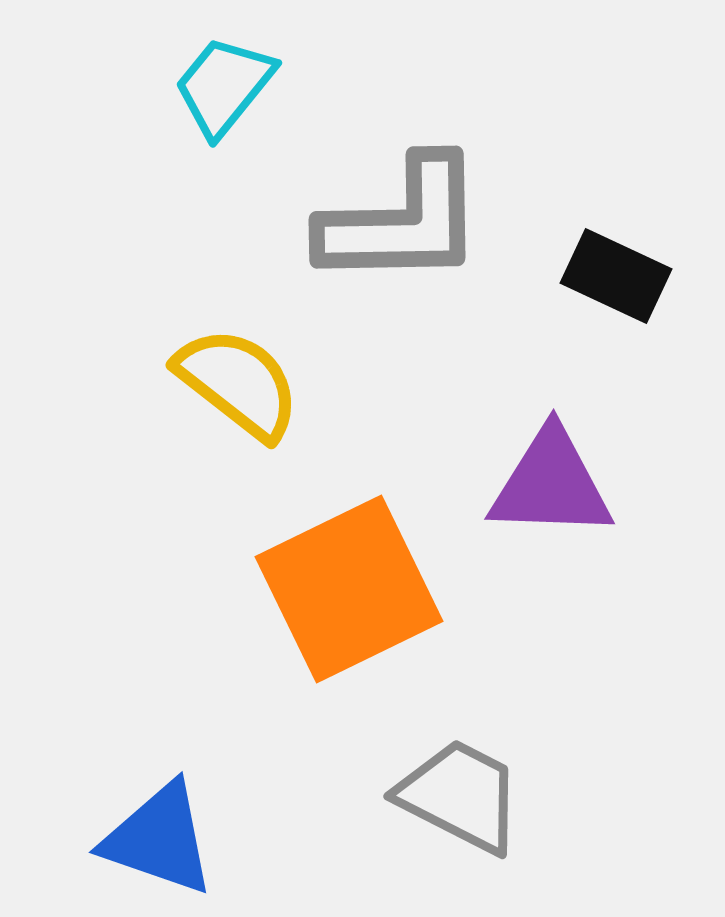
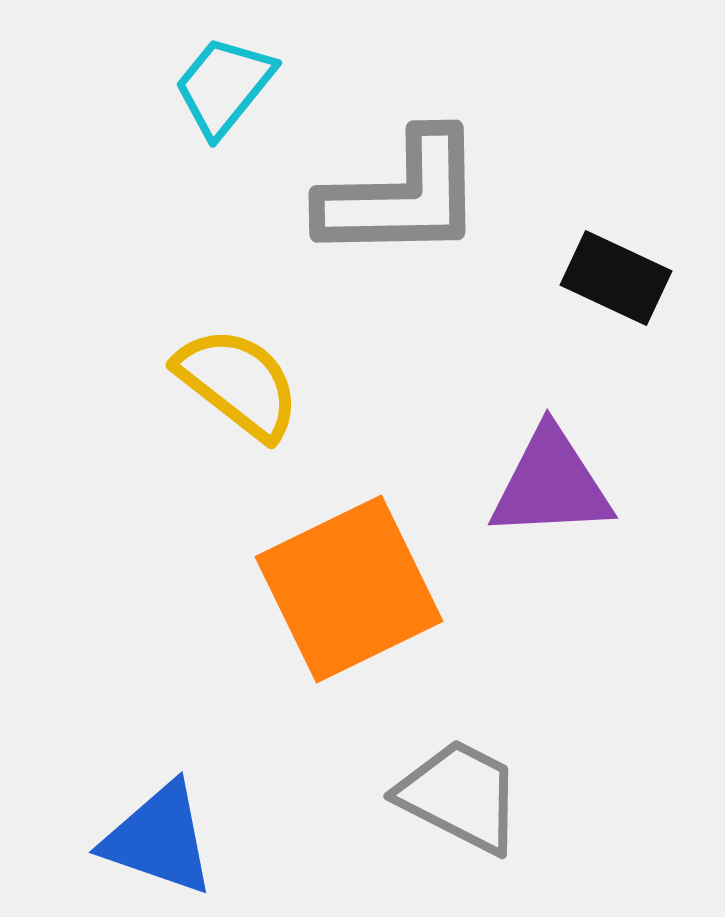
gray L-shape: moved 26 px up
black rectangle: moved 2 px down
purple triangle: rotated 5 degrees counterclockwise
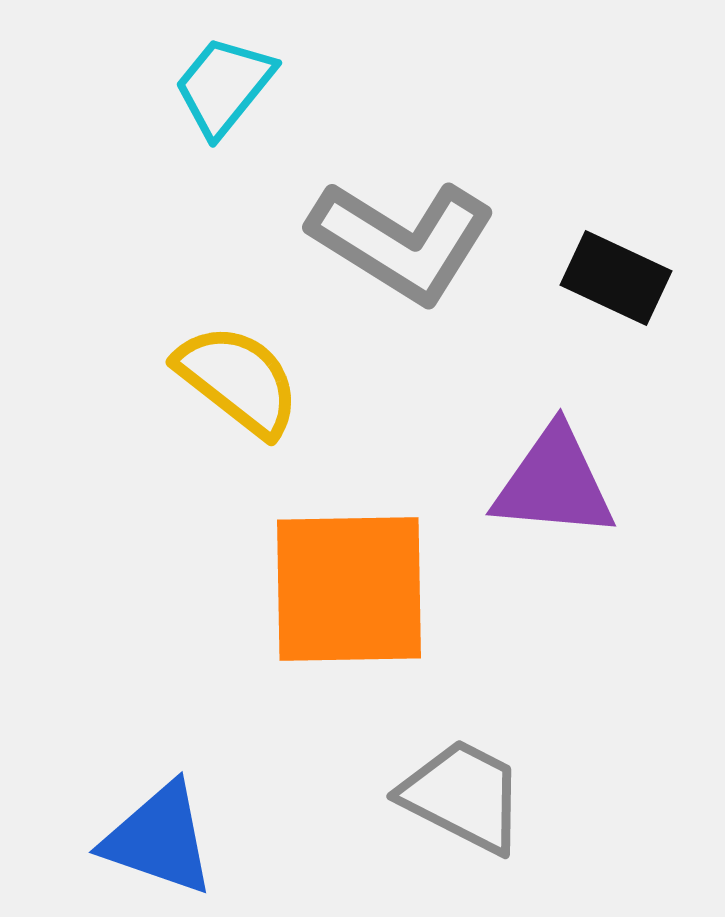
gray L-shape: moved 45 px down; rotated 33 degrees clockwise
yellow semicircle: moved 3 px up
purple triangle: moved 3 px right, 1 px up; rotated 8 degrees clockwise
orange square: rotated 25 degrees clockwise
gray trapezoid: moved 3 px right
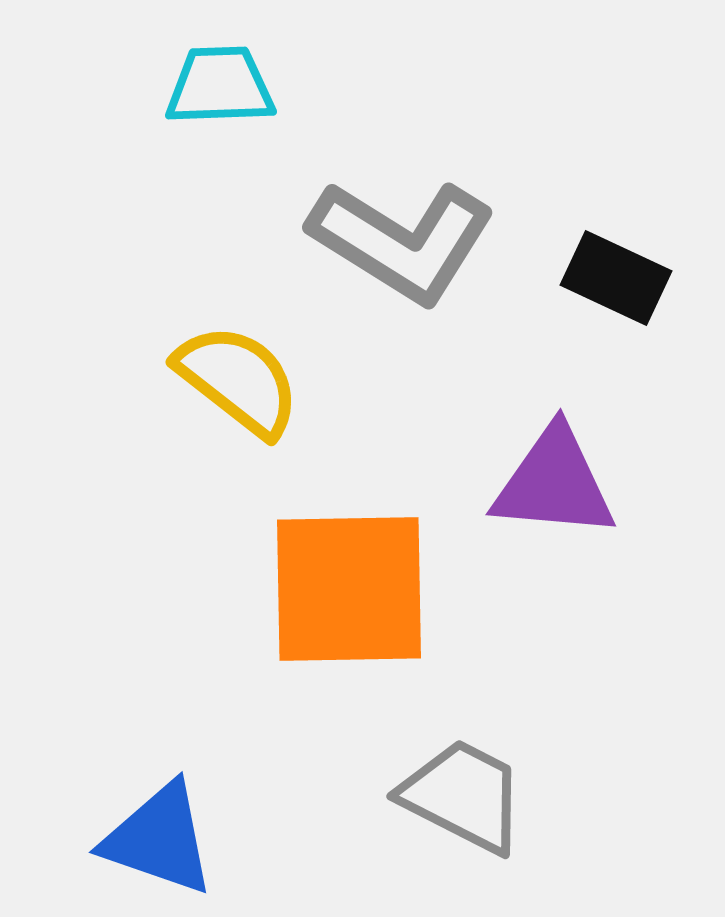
cyan trapezoid: moved 4 px left; rotated 49 degrees clockwise
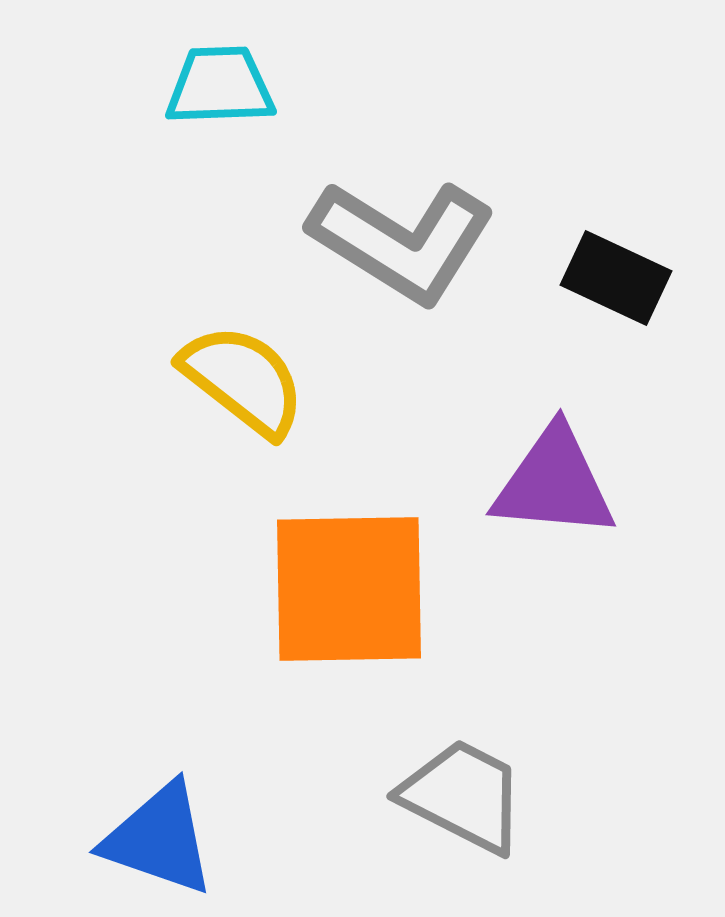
yellow semicircle: moved 5 px right
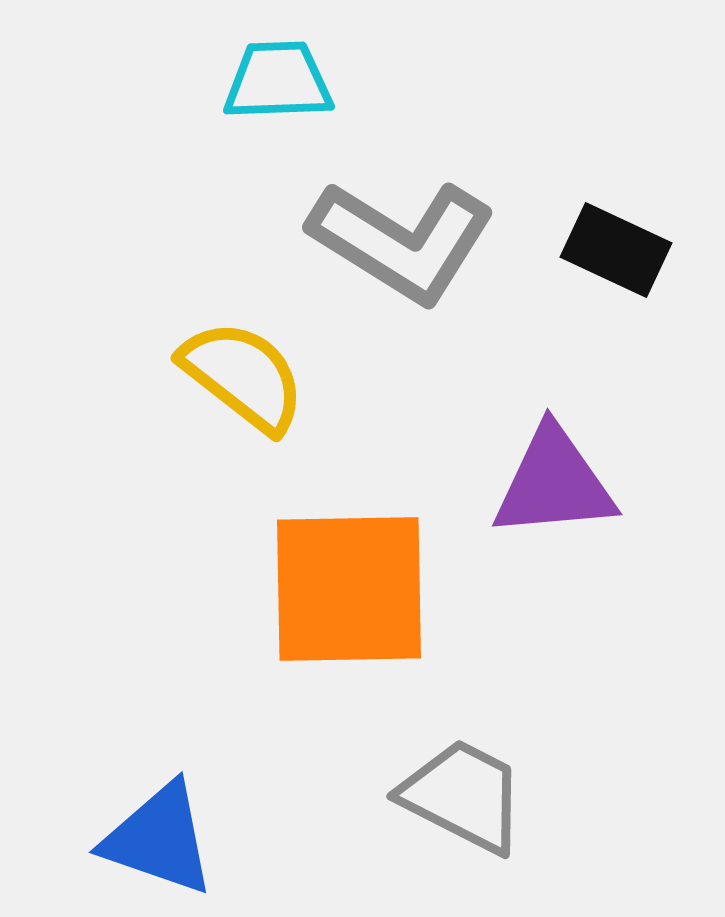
cyan trapezoid: moved 58 px right, 5 px up
black rectangle: moved 28 px up
yellow semicircle: moved 4 px up
purple triangle: rotated 10 degrees counterclockwise
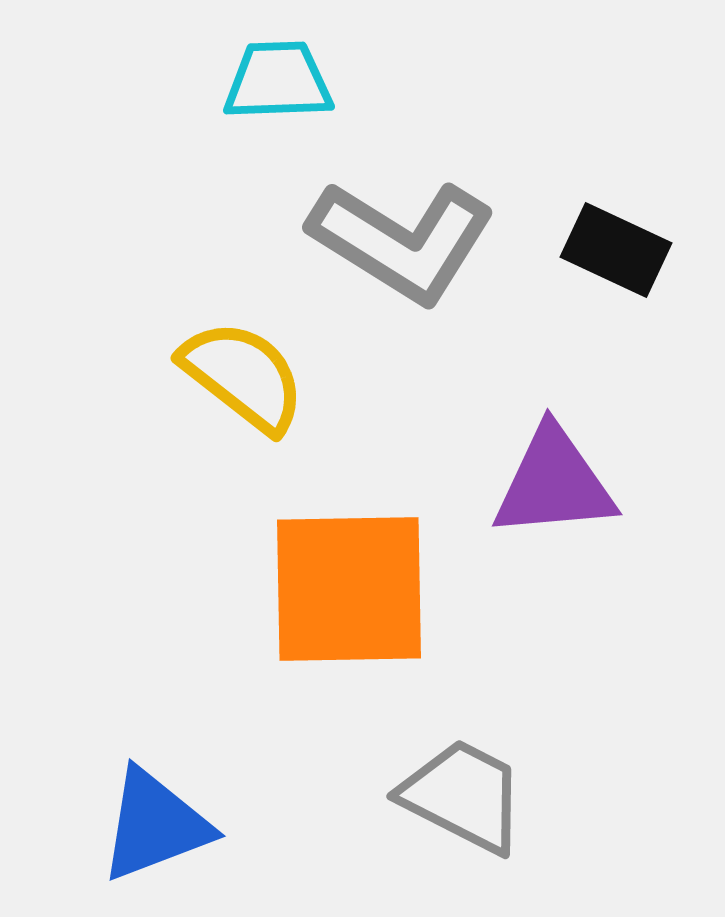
blue triangle: moved 4 px left, 14 px up; rotated 40 degrees counterclockwise
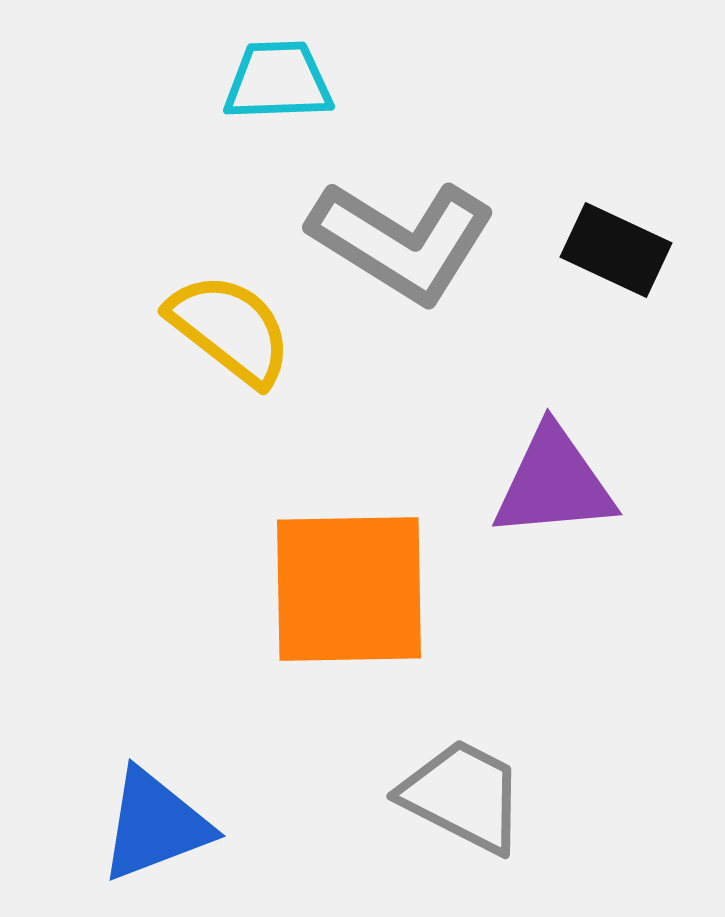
yellow semicircle: moved 13 px left, 47 px up
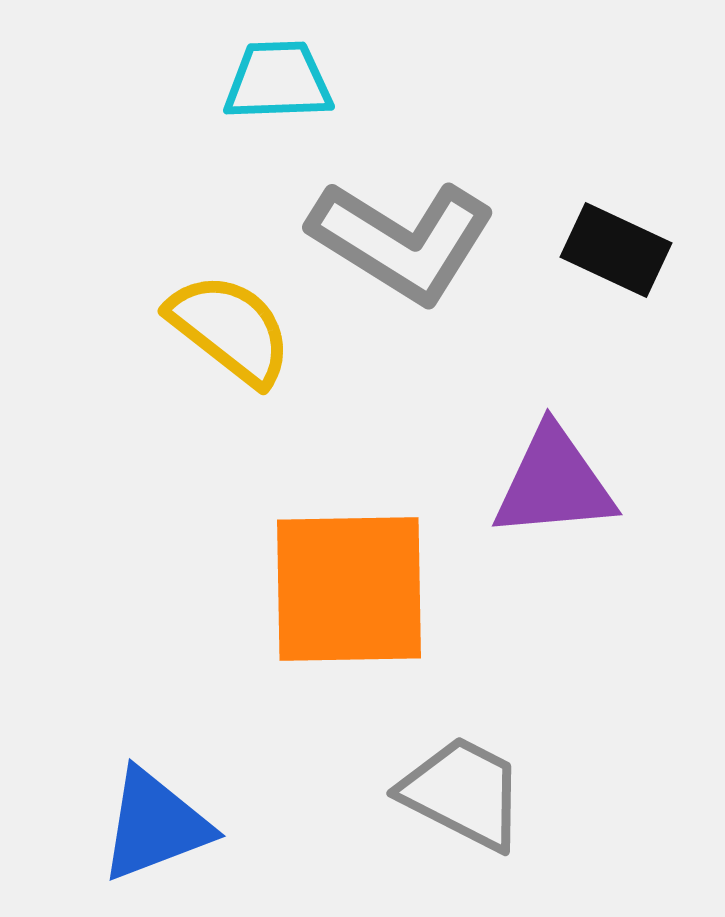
gray trapezoid: moved 3 px up
